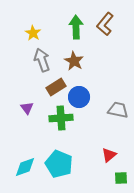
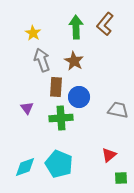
brown rectangle: rotated 54 degrees counterclockwise
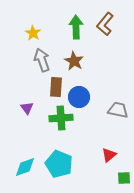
green square: moved 3 px right
